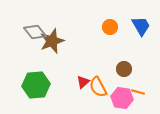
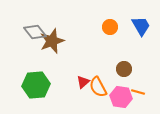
pink hexagon: moved 1 px left, 1 px up
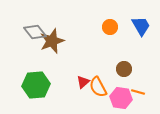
pink hexagon: moved 1 px down
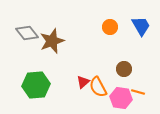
gray diamond: moved 8 px left, 1 px down
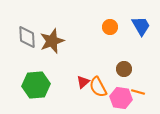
gray diamond: moved 4 px down; rotated 35 degrees clockwise
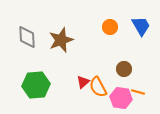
brown star: moved 9 px right, 1 px up
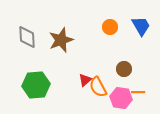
red triangle: moved 2 px right, 2 px up
orange line: rotated 16 degrees counterclockwise
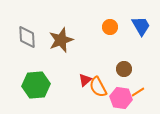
orange line: rotated 32 degrees counterclockwise
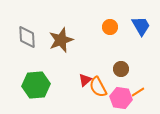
brown circle: moved 3 px left
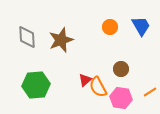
orange line: moved 12 px right
